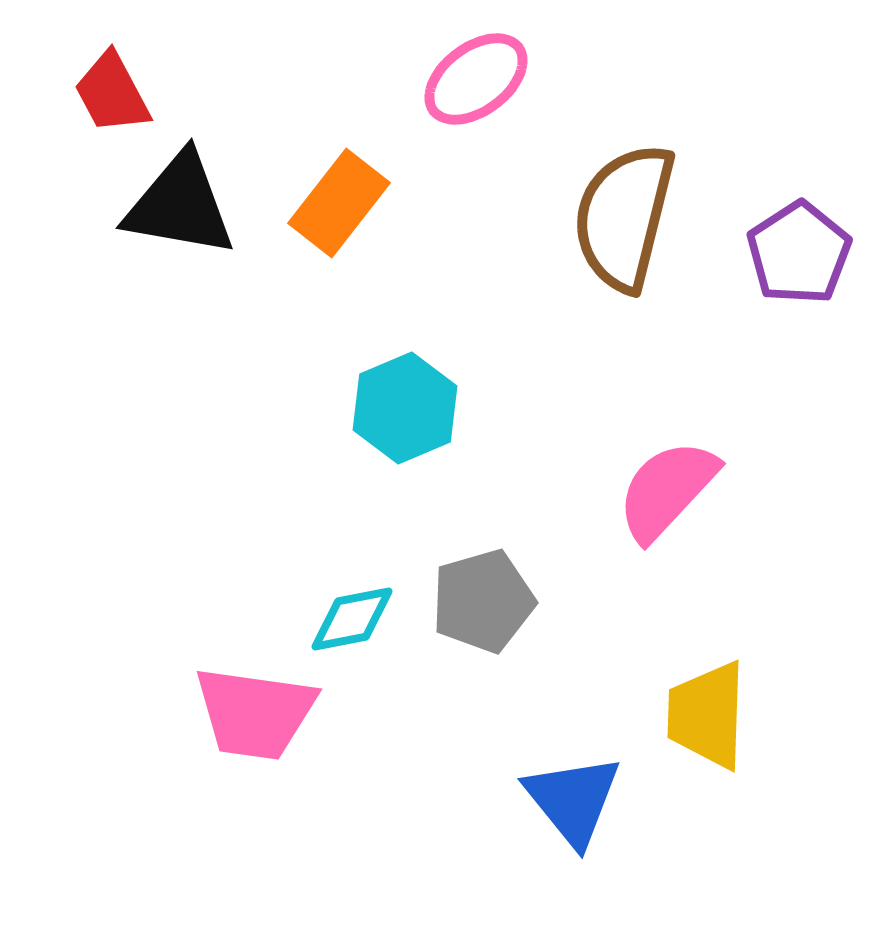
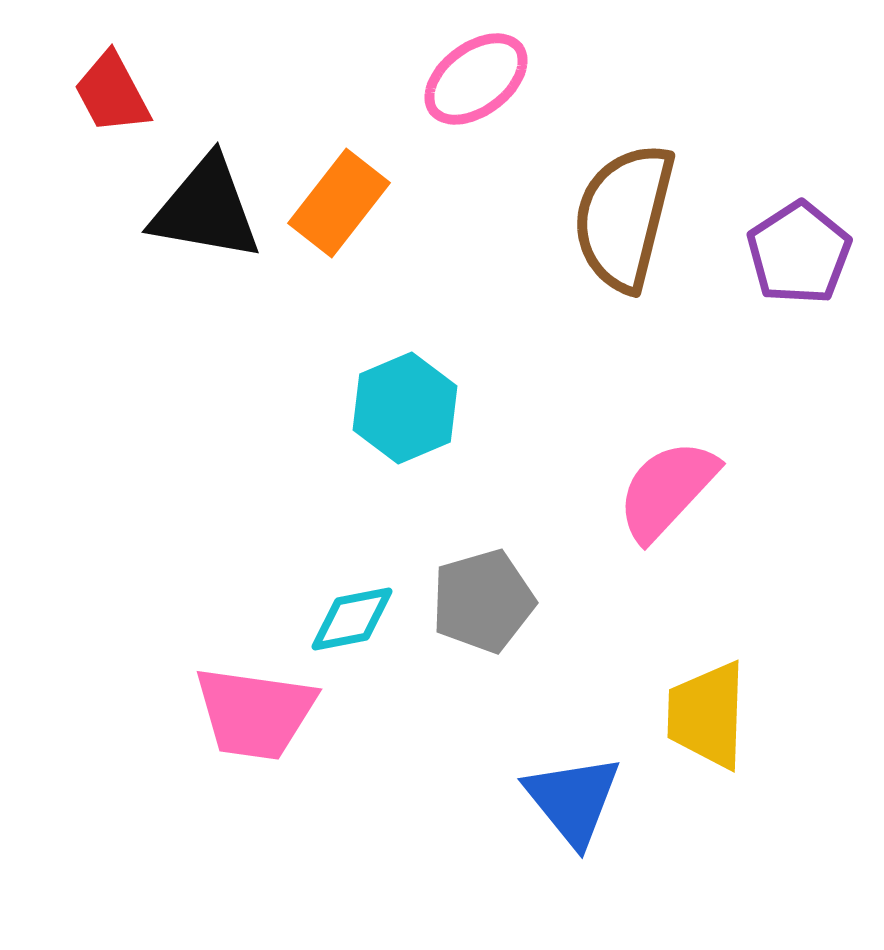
black triangle: moved 26 px right, 4 px down
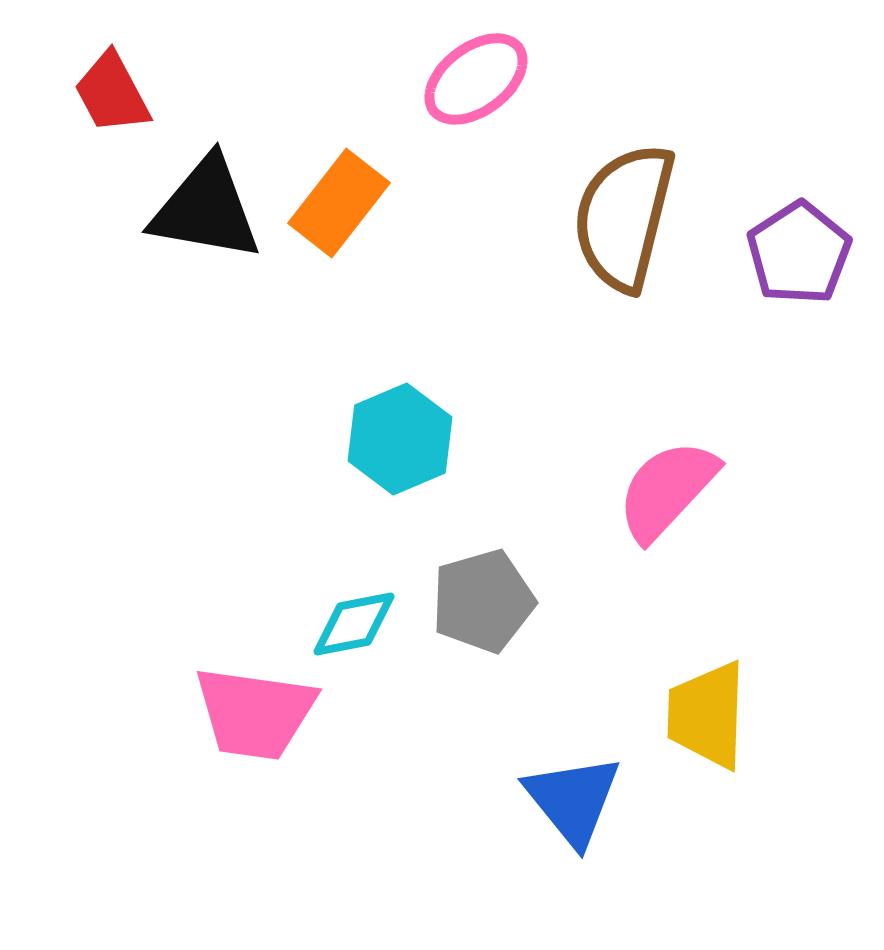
cyan hexagon: moved 5 px left, 31 px down
cyan diamond: moved 2 px right, 5 px down
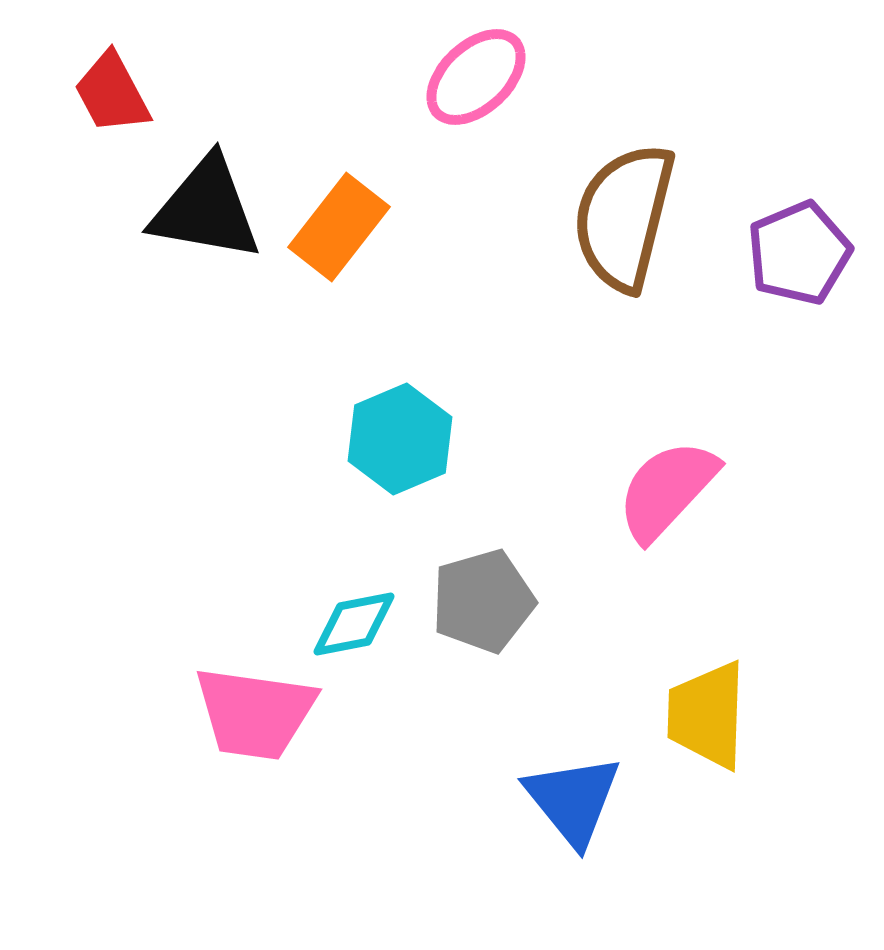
pink ellipse: moved 2 px up; rotated 6 degrees counterclockwise
orange rectangle: moved 24 px down
purple pentagon: rotated 10 degrees clockwise
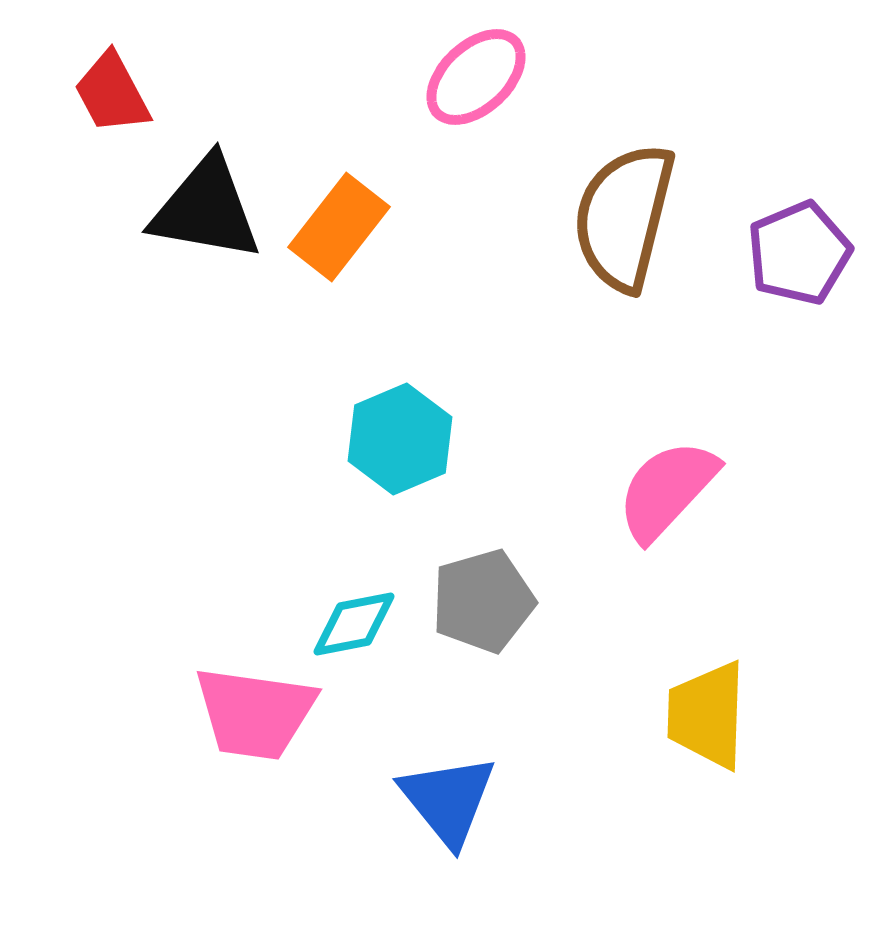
blue triangle: moved 125 px left
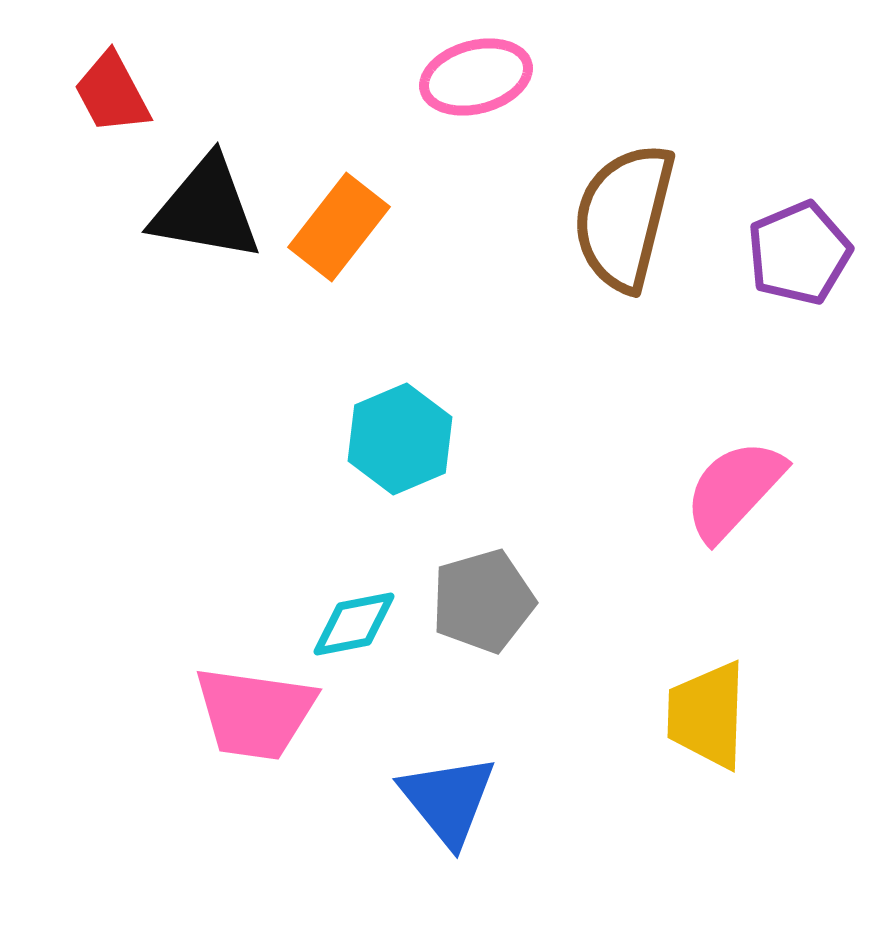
pink ellipse: rotated 28 degrees clockwise
pink semicircle: moved 67 px right
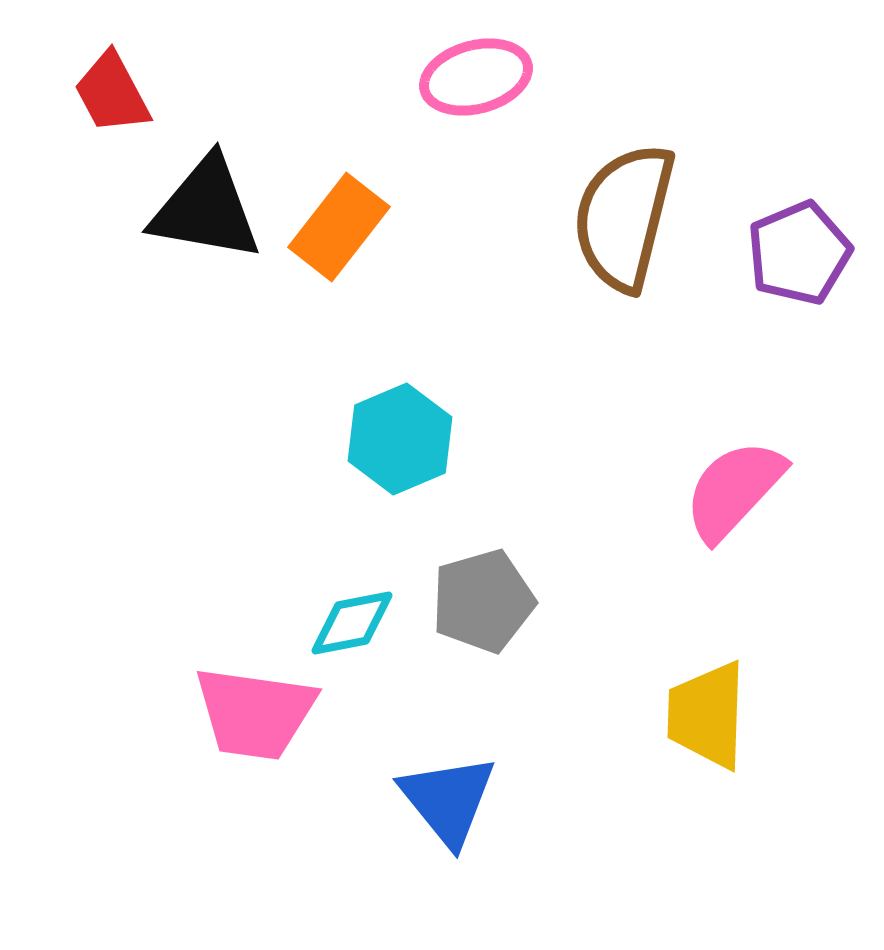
cyan diamond: moved 2 px left, 1 px up
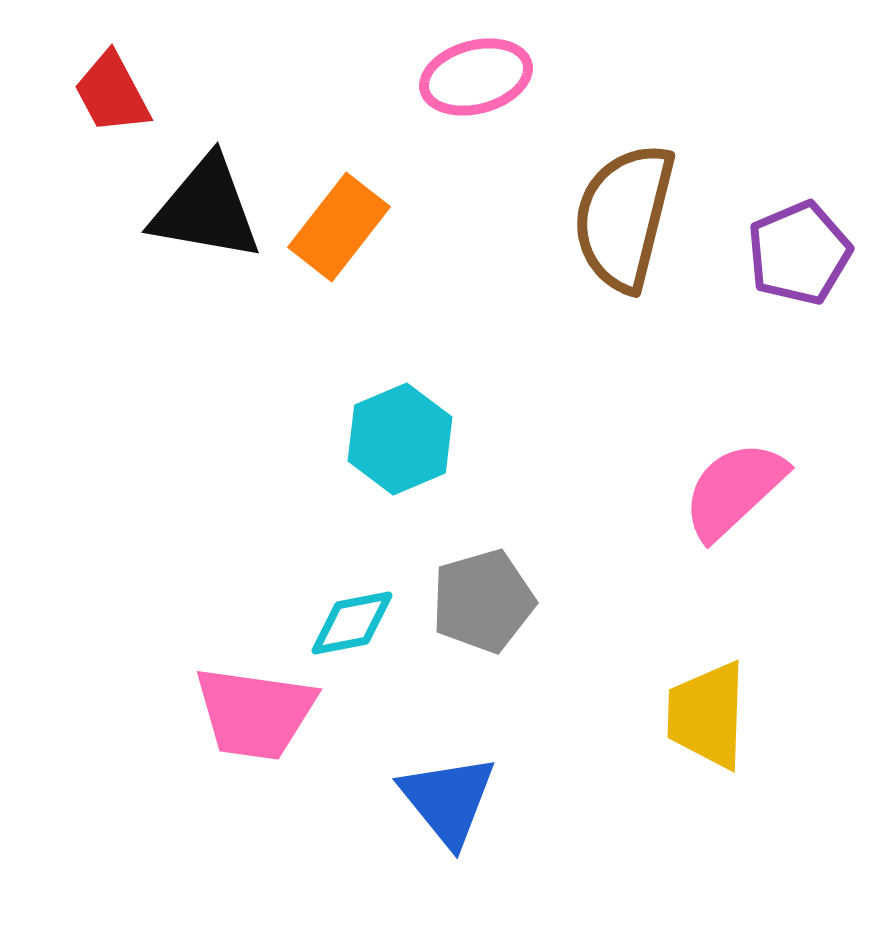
pink semicircle: rotated 4 degrees clockwise
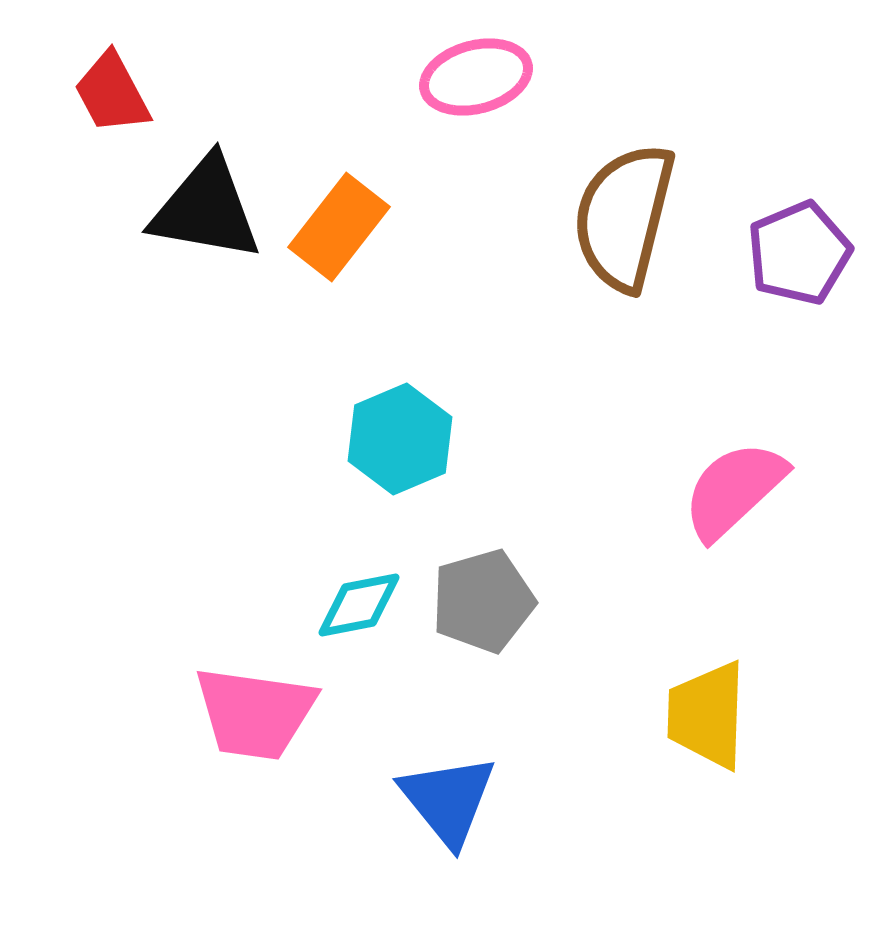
cyan diamond: moved 7 px right, 18 px up
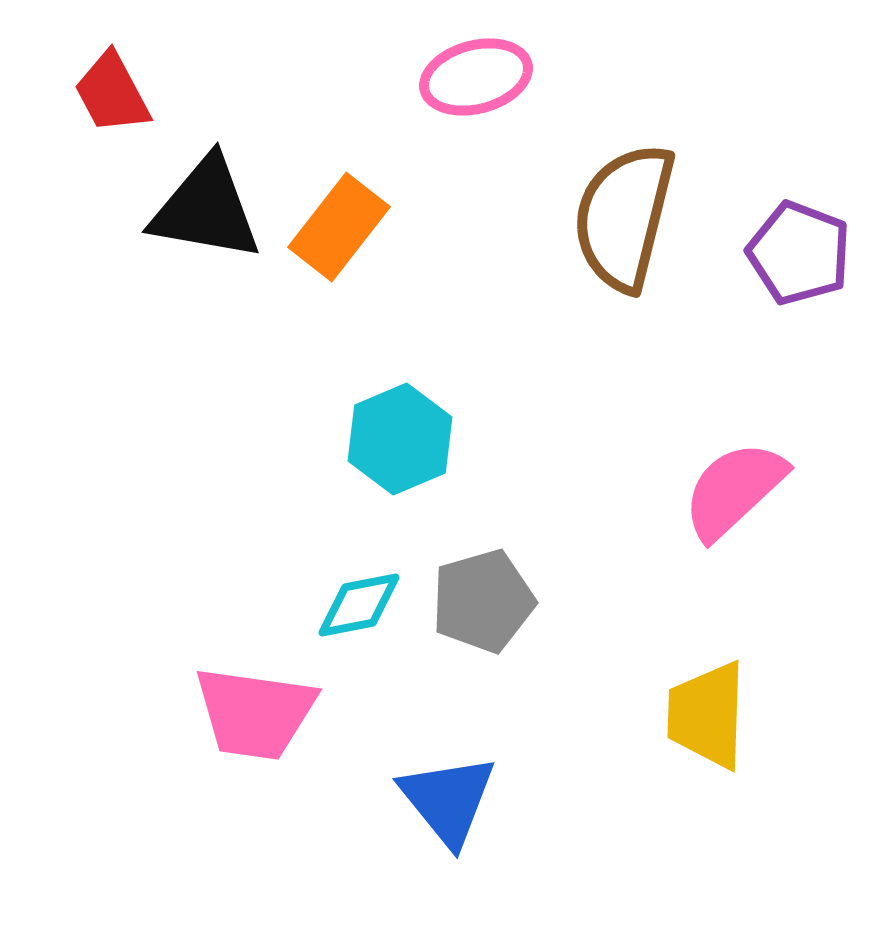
purple pentagon: rotated 28 degrees counterclockwise
